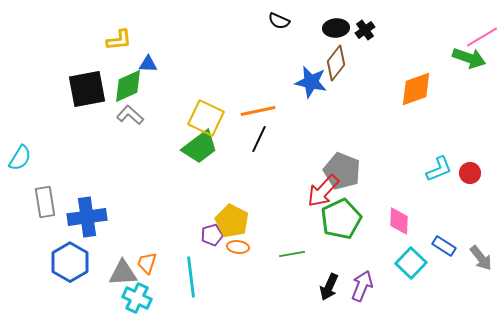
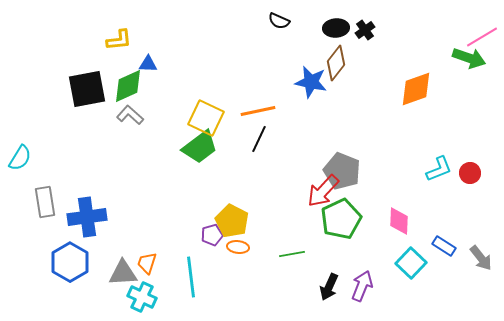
cyan cross: moved 5 px right, 1 px up
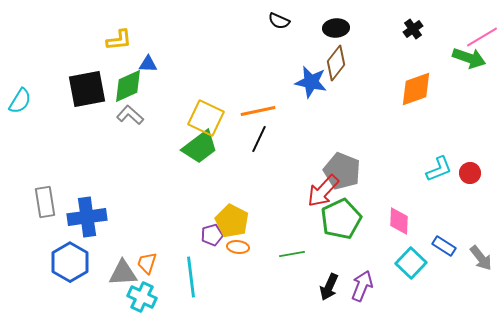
black cross: moved 48 px right, 1 px up
cyan semicircle: moved 57 px up
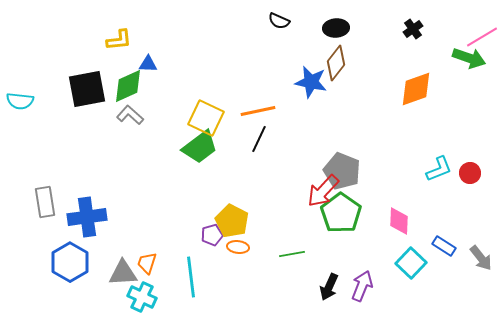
cyan semicircle: rotated 64 degrees clockwise
green pentagon: moved 6 px up; rotated 12 degrees counterclockwise
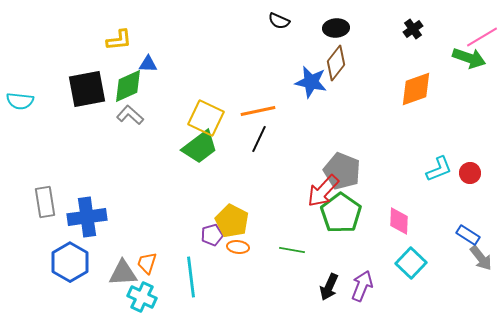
blue rectangle: moved 24 px right, 11 px up
green line: moved 4 px up; rotated 20 degrees clockwise
